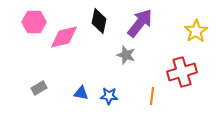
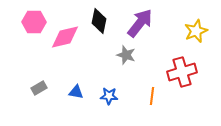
yellow star: rotated 10 degrees clockwise
pink diamond: moved 1 px right
blue triangle: moved 5 px left, 1 px up
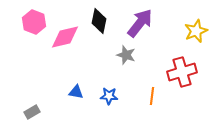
pink hexagon: rotated 20 degrees clockwise
gray rectangle: moved 7 px left, 24 px down
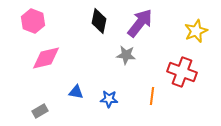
pink hexagon: moved 1 px left, 1 px up
pink diamond: moved 19 px left, 21 px down
gray star: rotated 12 degrees counterclockwise
red cross: rotated 36 degrees clockwise
blue star: moved 3 px down
gray rectangle: moved 8 px right, 1 px up
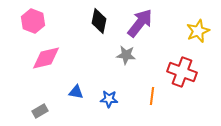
yellow star: moved 2 px right
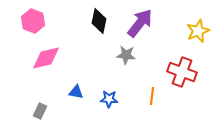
gray rectangle: rotated 35 degrees counterclockwise
